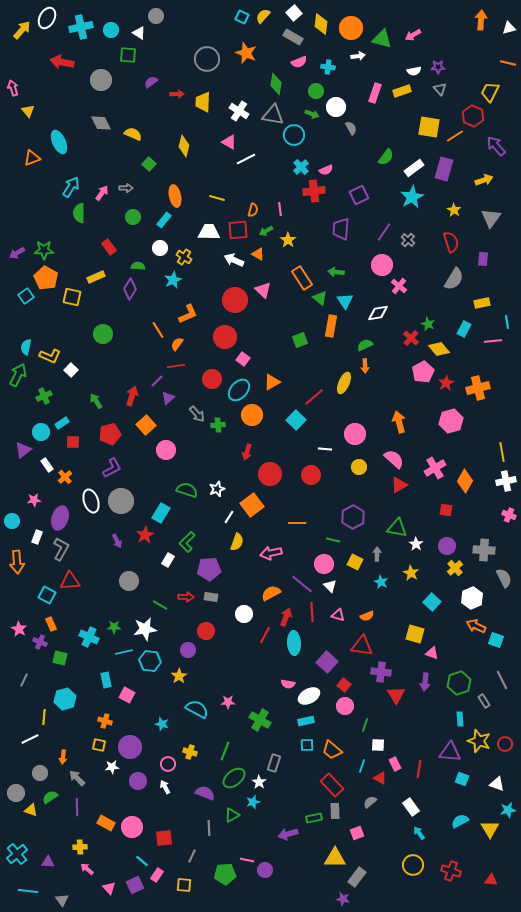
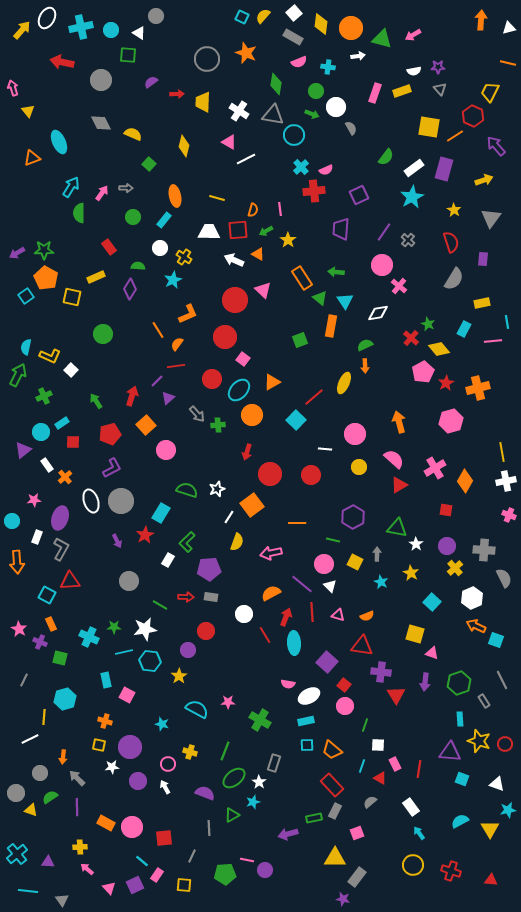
red line at (265, 635): rotated 60 degrees counterclockwise
gray rectangle at (335, 811): rotated 28 degrees clockwise
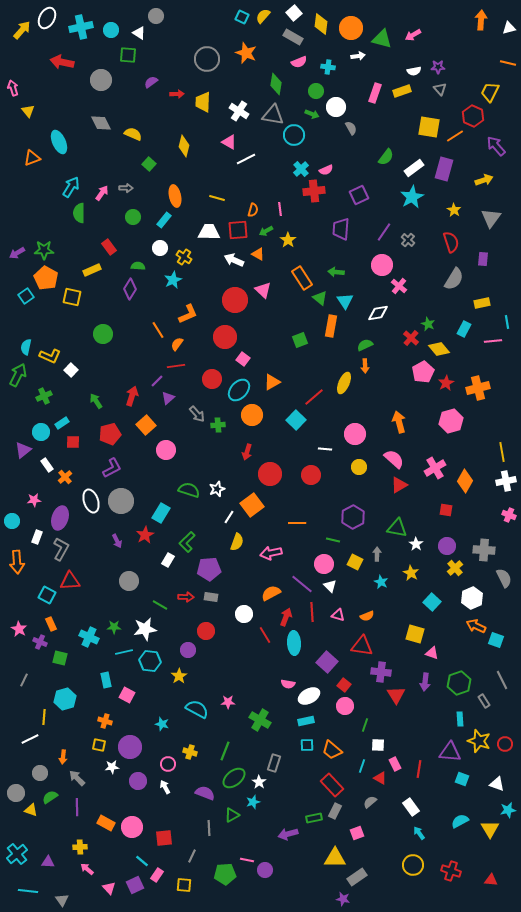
cyan cross at (301, 167): moved 2 px down
yellow rectangle at (96, 277): moved 4 px left, 7 px up
green semicircle at (187, 490): moved 2 px right
gray rectangle at (357, 877): rotated 18 degrees clockwise
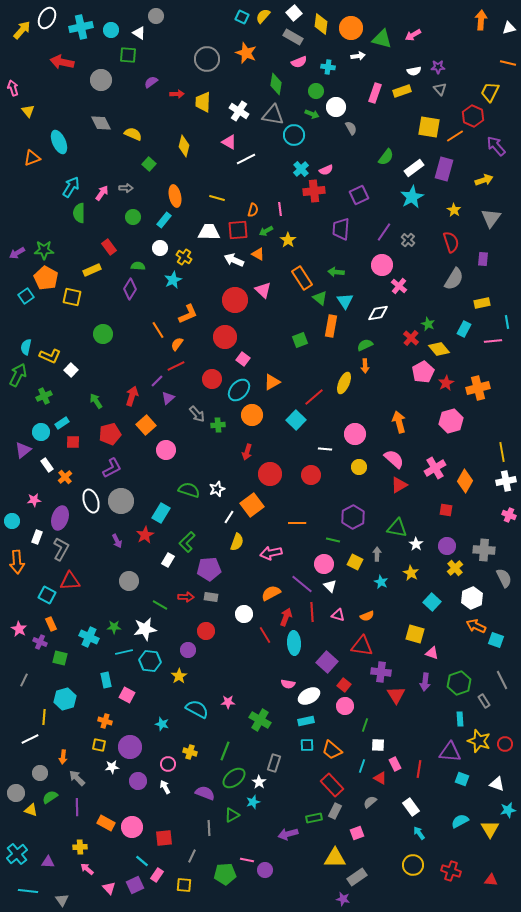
red line at (176, 366): rotated 18 degrees counterclockwise
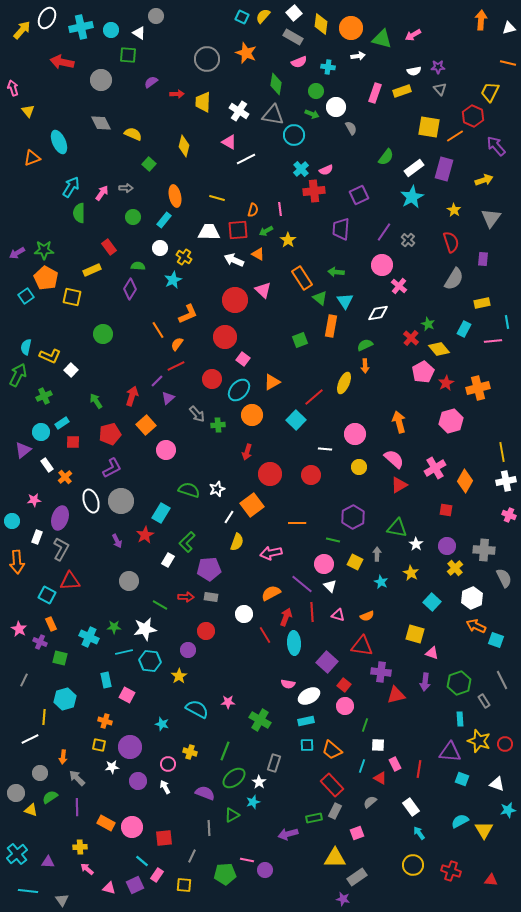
red triangle at (396, 695): rotated 48 degrees clockwise
yellow triangle at (490, 829): moved 6 px left, 1 px down
pink triangle at (109, 888): rotated 32 degrees counterclockwise
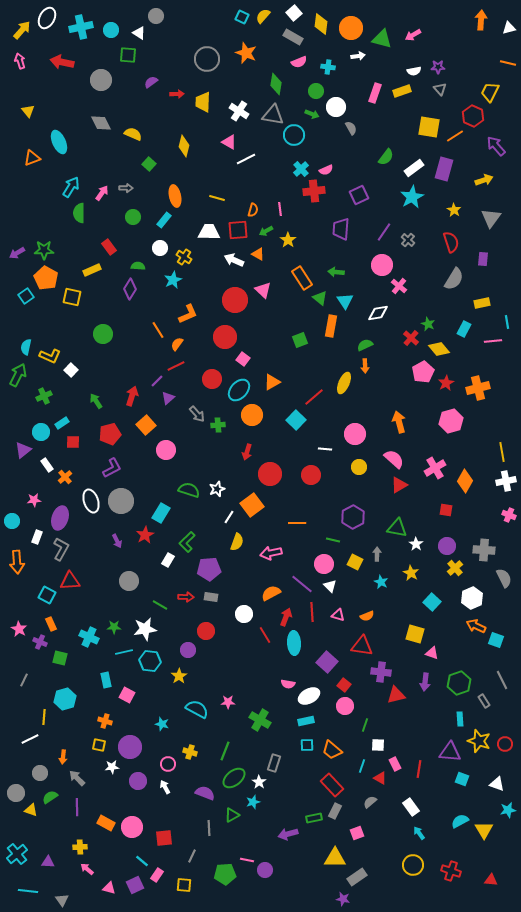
pink arrow at (13, 88): moved 7 px right, 27 px up
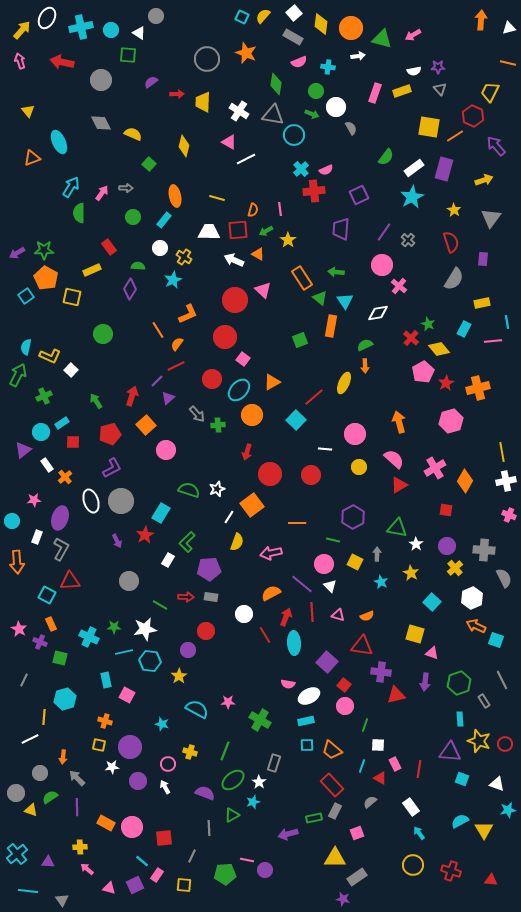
green ellipse at (234, 778): moved 1 px left, 2 px down
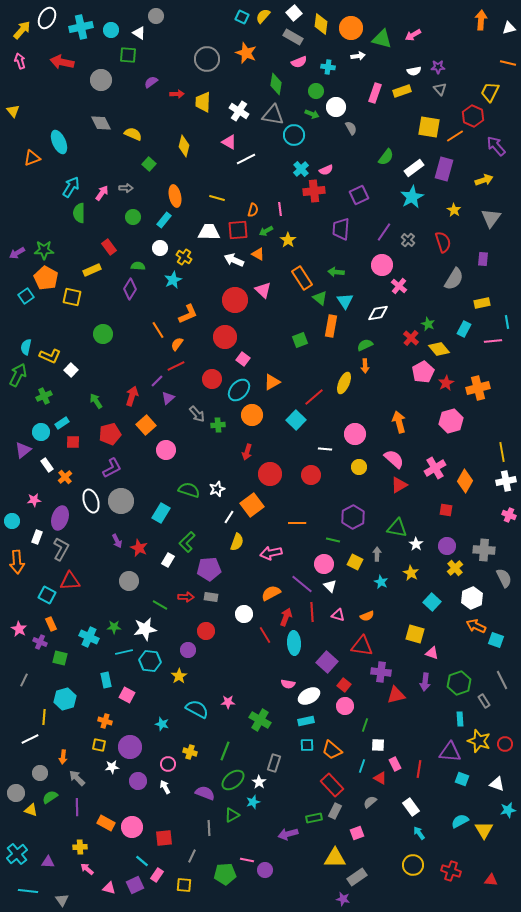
yellow triangle at (28, 111): moved 15 px left
red semicircle at (451, 242): moved 8 px left
red star at (145, 535): moved 6 px left, 13 px down; rotated 18 degrees counterclockwise
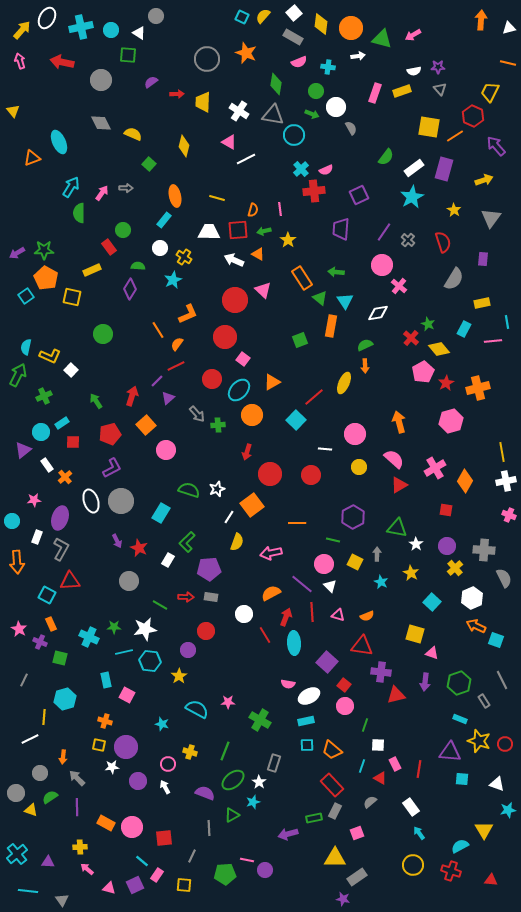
green circle at (133, 217): moved 10 px left, 13 px down
green arrow at (266, 231): moved 2 px left; rotated 16 degrees clockwise
cyan rectangle at (460, 719): rotated 64 degrees counterclockwise
purple circle at (130, 747): moved 4 px left
cyan square at (462, 779): rotated 16 degrees counterclockwise
cyan semicircle at (460, 821): moved 25 px down
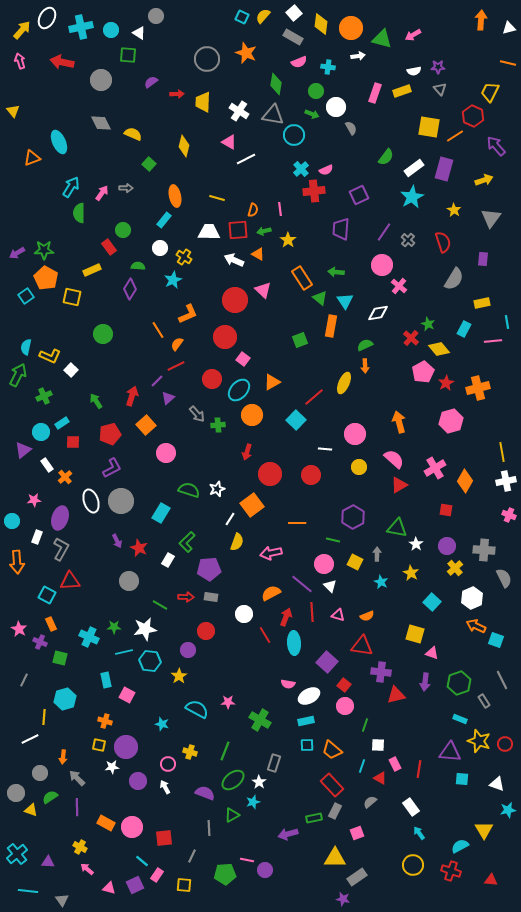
pink circle at (166, 450): moved 3 px down
white line at (229, 517): moved 1 px right, 2 px down
yellow cross at (80, 847): rotated 32 degrees clockwise
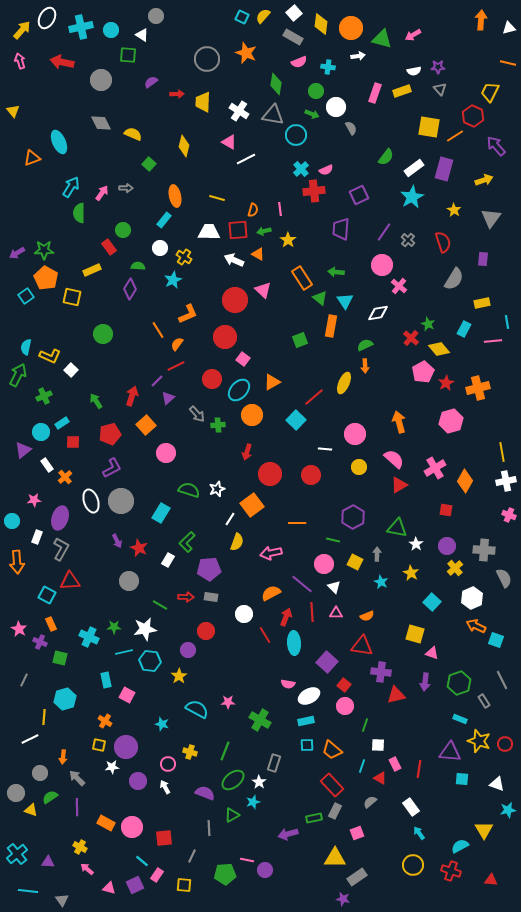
white triangle at (139, 33): moved 3 px right, 2 px down
cyan circle at (294, 135): moved 2 px right
white triangle at (330, 586): moved 4 px right, 1 px down
pink triangle at (338, 615): moved 2 px left, 2 px up; rotated 16 degrees counterclockwise
orange cross at (105, 721): rotated 16 degrees clockwise
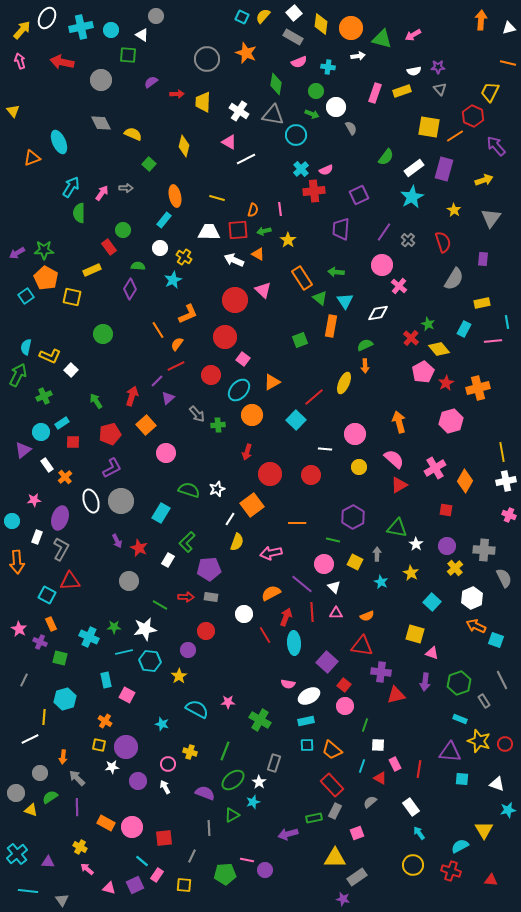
red circle at (212, 379): moved 1 px left, 4 px up
